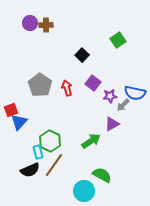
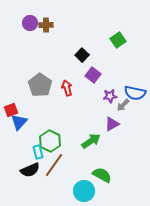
purple square: moved 8 px up
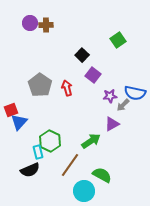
brown line: moved 16 px right
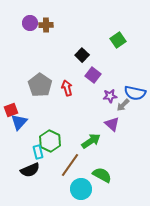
purple triangle: rotated 49 degrees counterclockwise
cyan circle: moved 3 px left, 2 px up
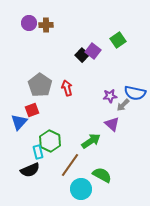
purple circle: moved 1 px left
purple square: moved 24 px up
red square: moved 21 px right
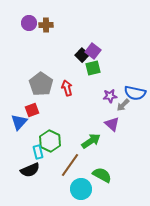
green square: moved 25 px left, 28 px down; rotated 21 degrees clockwise
gray pentagon: moved 1 px right, 1 px up
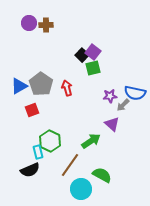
purple square: moved 1 px down
blue triangle: moved 36 px up; rotated 18 degrees clockwise
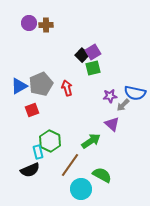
purple square: rotated 21 degrees clockwise
gray pentagon: rotated 15 degrees clockwise
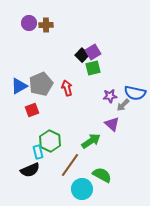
cyan circle: moved 1 px right
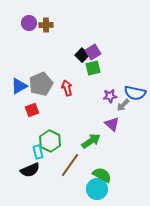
cyan circle: moved 15 px right
